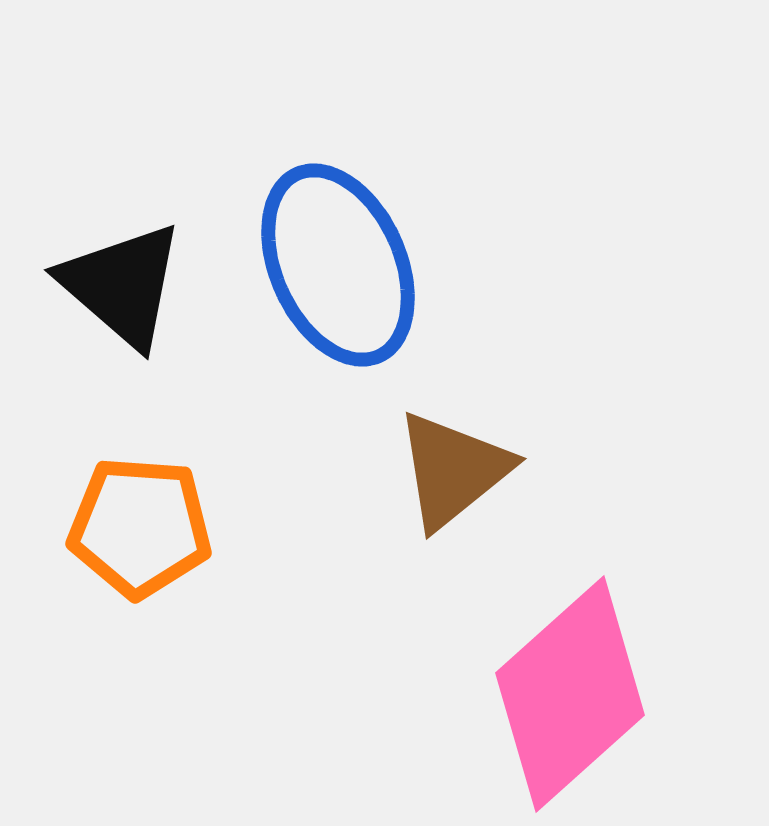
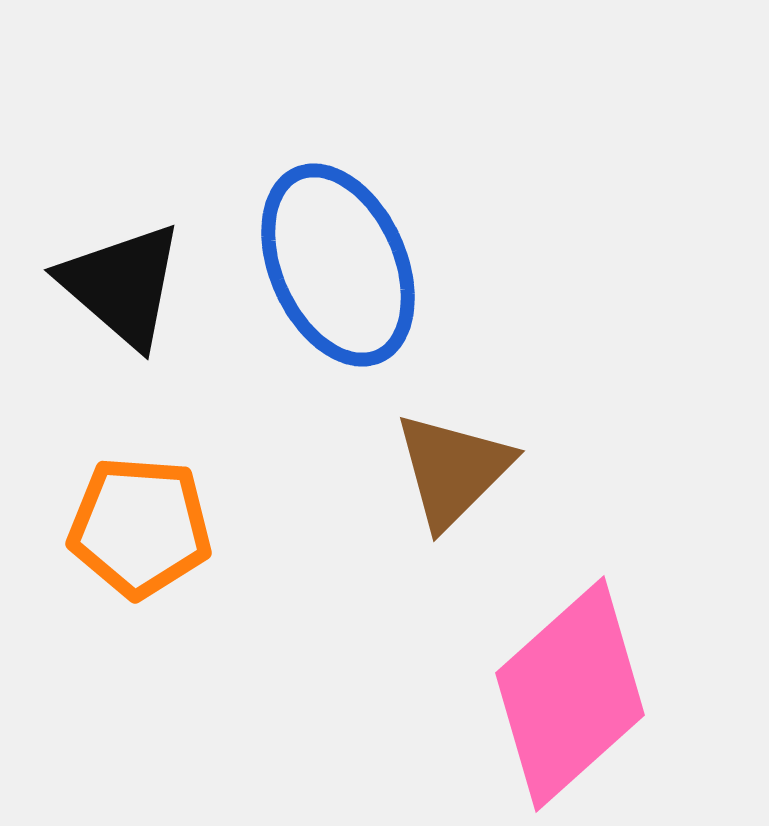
brown triangle: rotated 6 degrees counterclockwise
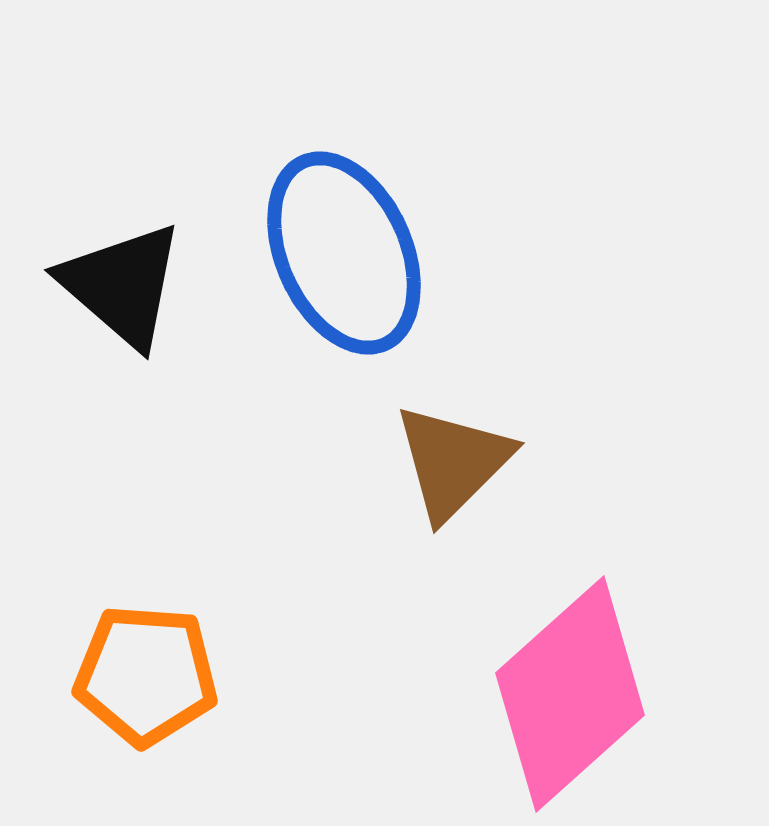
blue ellipse: moved 6 px right, 12 px up
brown triangle: moved 8 px up
orange pentagon: moved 6 px right, 148 px down
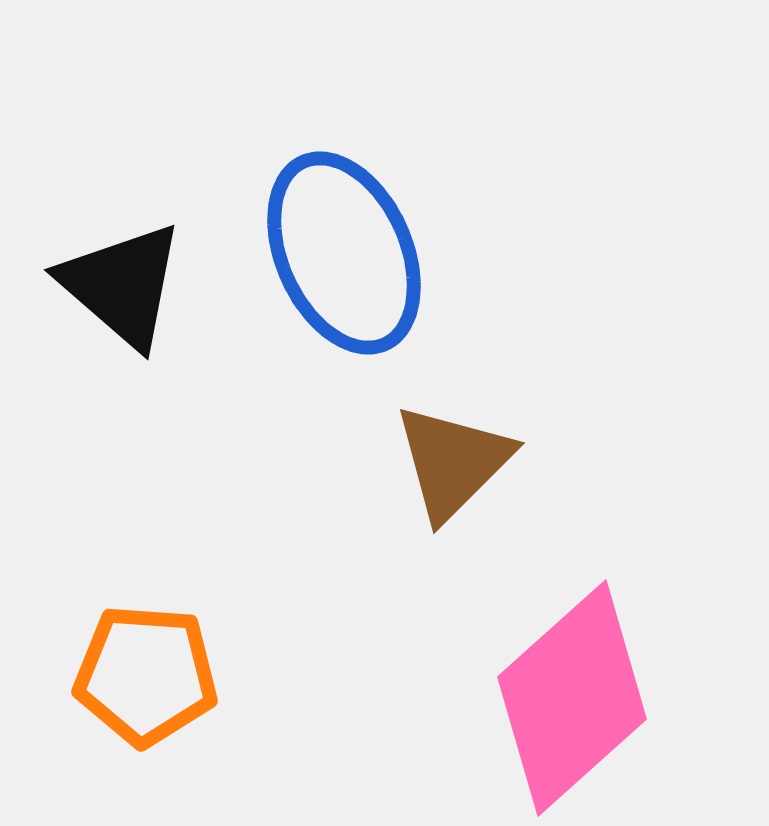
pink diamond: moved 2 px right, 4 px down
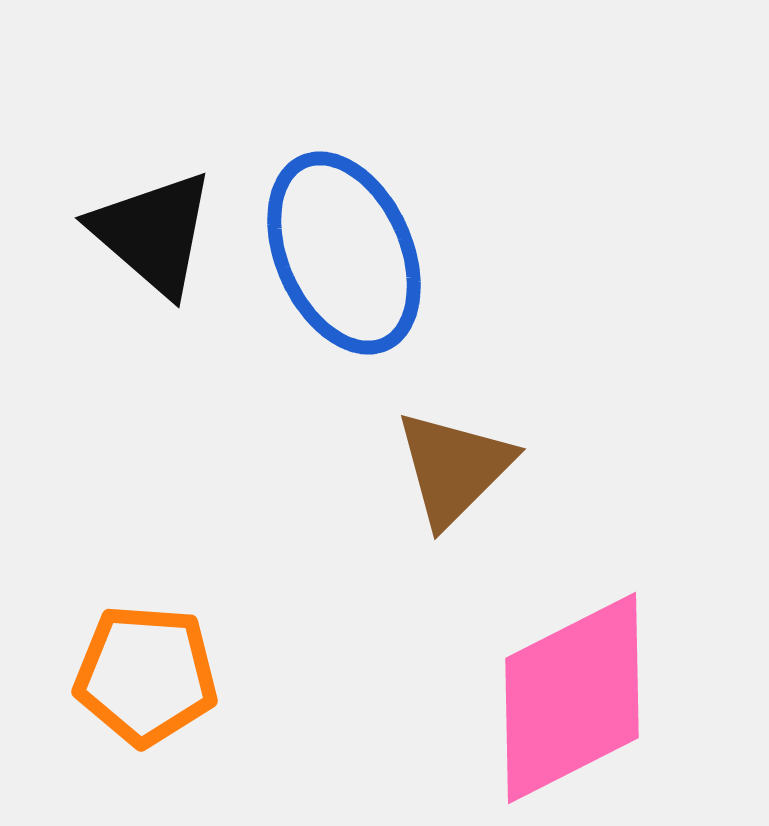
black triangle: moved 31 px right, 52 px up
brown triangle: moved 1 px right, 6 px down
pink diamond: rotated 15 degrees clockwise
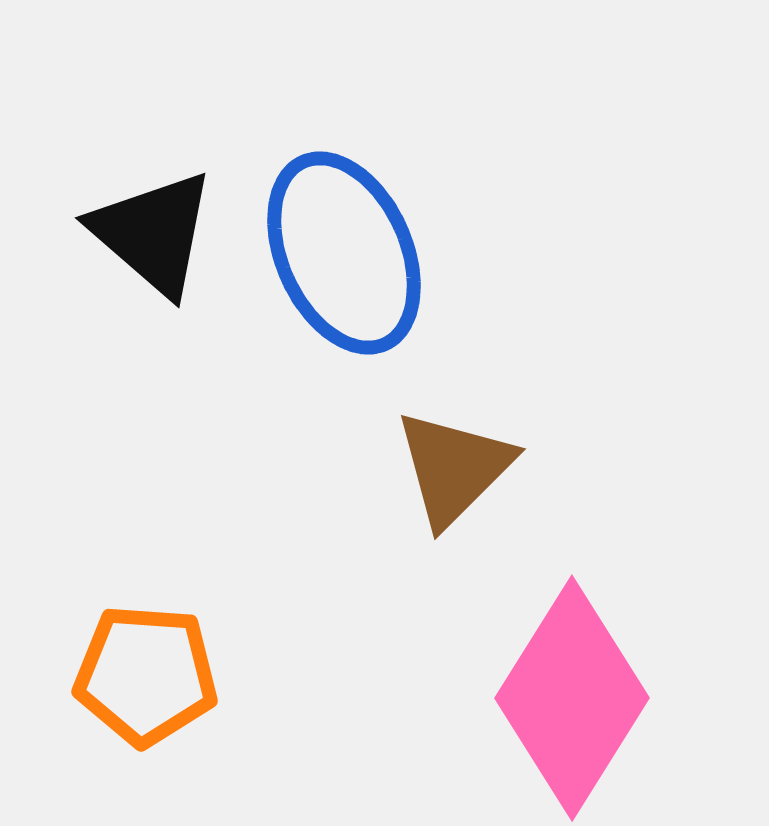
pink diamond: rotated 31 degrees counterclockwise
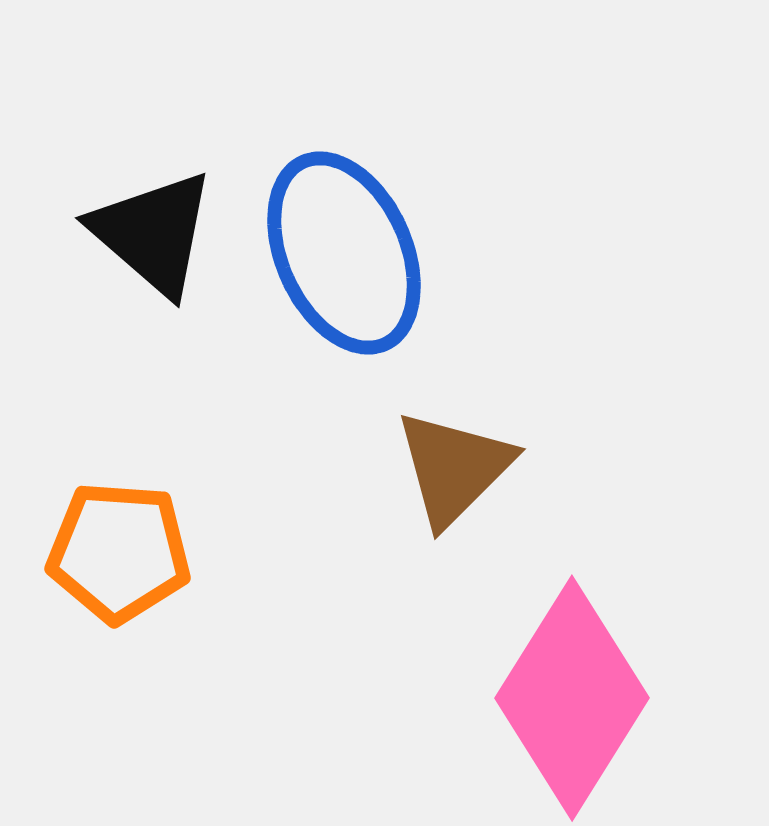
orange pentagon: moved 27 px left, 123 px up
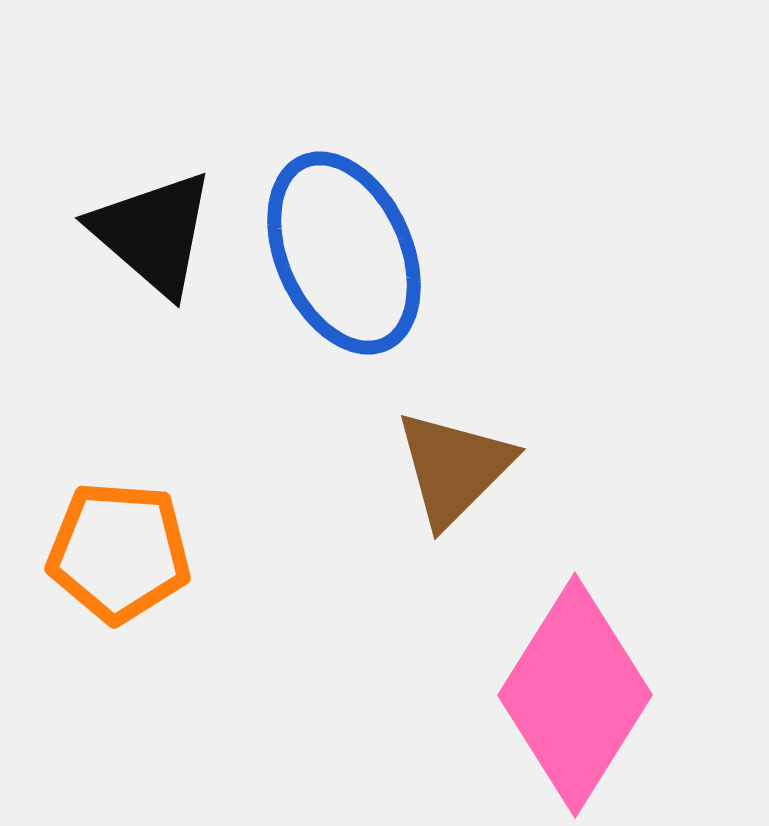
pink diamond: moved 3 px right, 3 px up
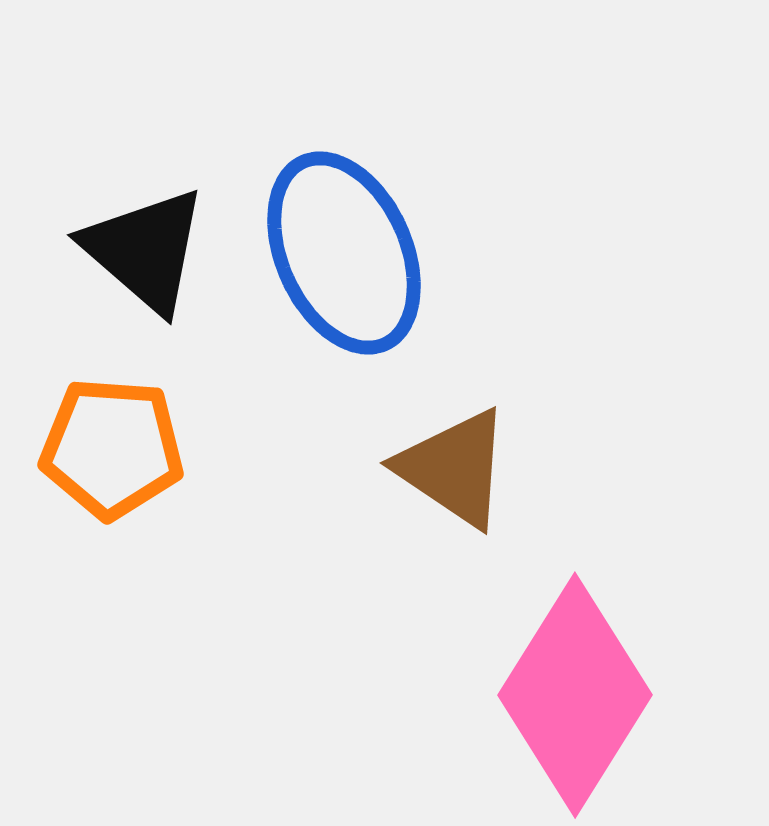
black triangle: moved 8 px left, 17 px down
brown triangle: rotated 41 degrees counterclockwise
orange pentagon: moved 7 px left, 104 px up
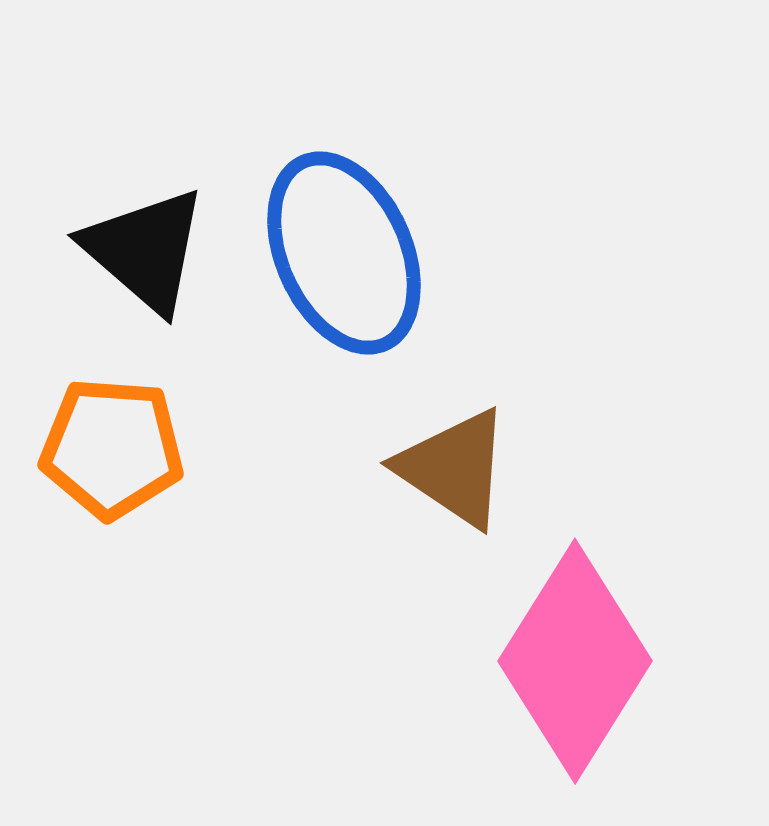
pink diamond: moved 34 px up
